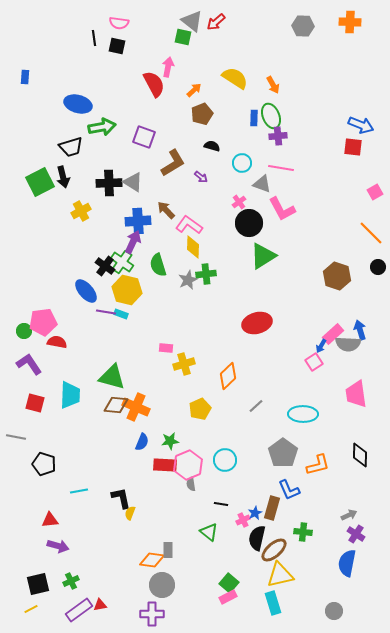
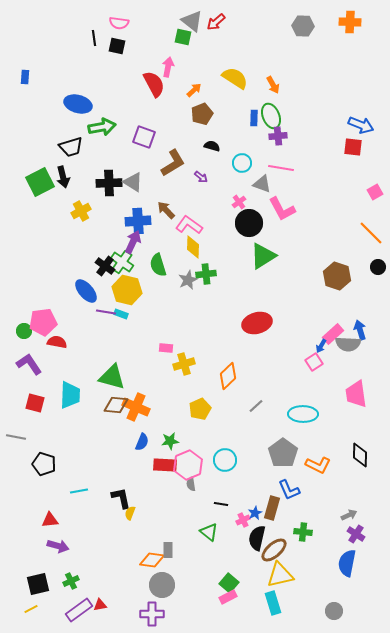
orange L-shape at (318, 465): rotated 40 degrees clockwise
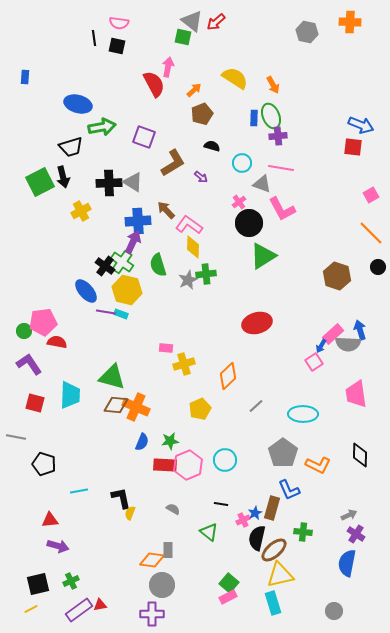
gray hexagon at (303, 26): moved 4 px right, 6 px down; rotated 10 degrees clockwise
pink square at (375, 192): moved 4 px left, 3 px down
gray semicircle at (191, 484): moved 18 px left, 25 px down; rotated 128 degrees clockwise
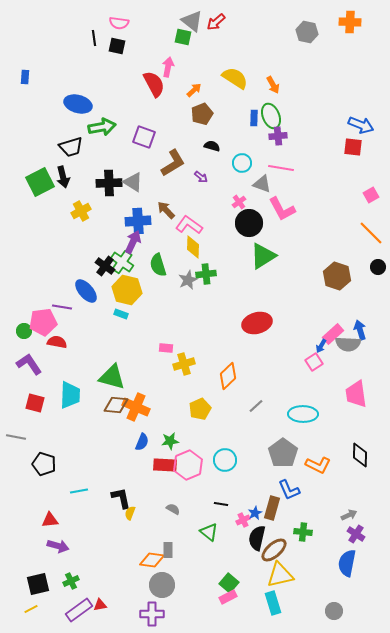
purple line at (106, 312): moved 44 px left, 5 px up
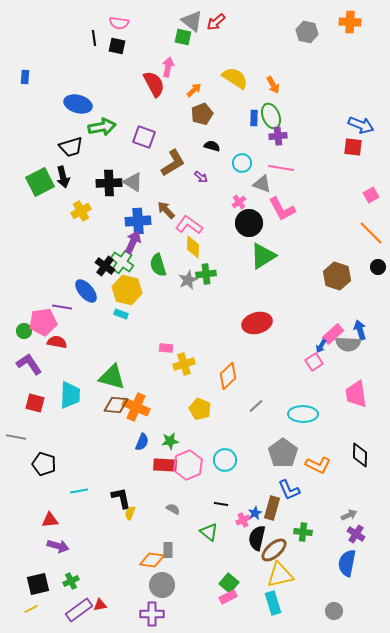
yellow pentagon at (200, 409): rotated 25 degrees counterclockwise
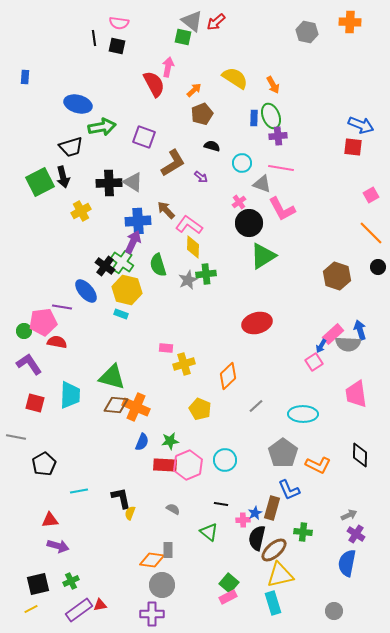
black pentagon at (44, 464): rotated 25 degrees clockwise
pink cross at (243, 520): rotated 24 degrees clockwise
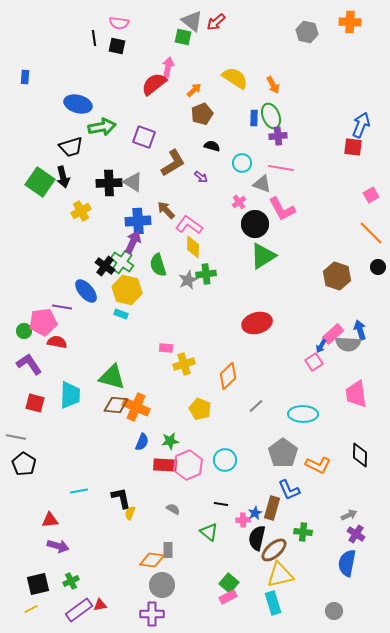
red semicircle at (154, 84): rotated 100 degrees counterclockwise
blue arrow at (361, 125): rotated 90 degrees counterclockwise
green square at (40, 182): rotated 28 degrees counterclockwise
black circle at (249, 223): moved 6 px right, 1 px down
black pentagon at (44, 464): moved 20 px left; rotated 10 degrees counterclockwise
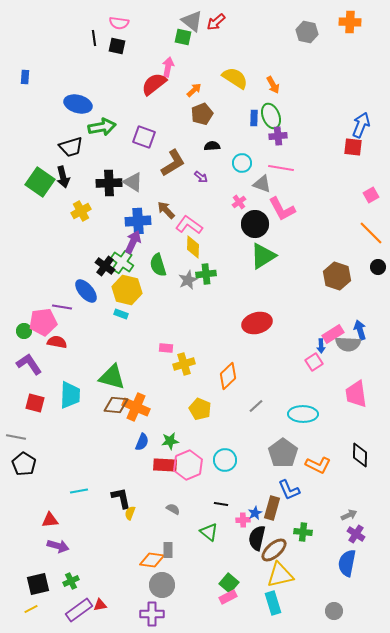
black semicircle at (212, 146): rotated 21 degrees counterclockwise
pink rectangle at (333, 334): rotated 10 degrees clockwise
blue arrow at (321, 346): rotated 32 degrees counterclockwise
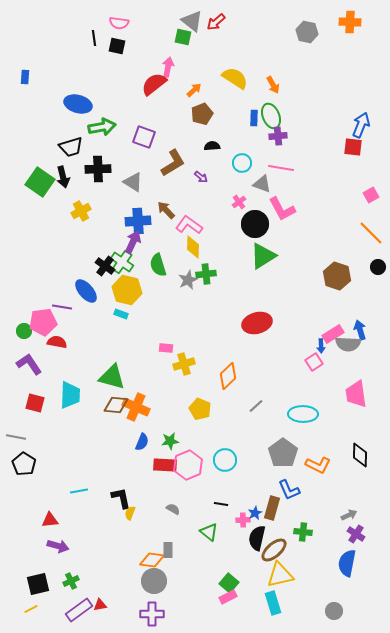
black cross at (109, 183): moved 11 px left, 14 px up
gray circle at (162, 585): moved 8 px left, 4 px up
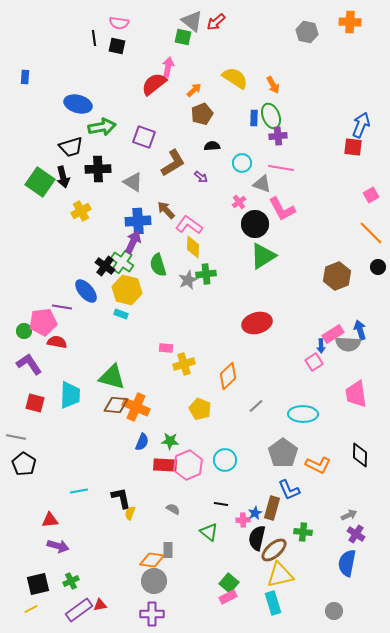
brown hexagon at (337, 276): rotated 20 degrees clockwise
green star at (170, 441): rotated 12 degrees clockwise
